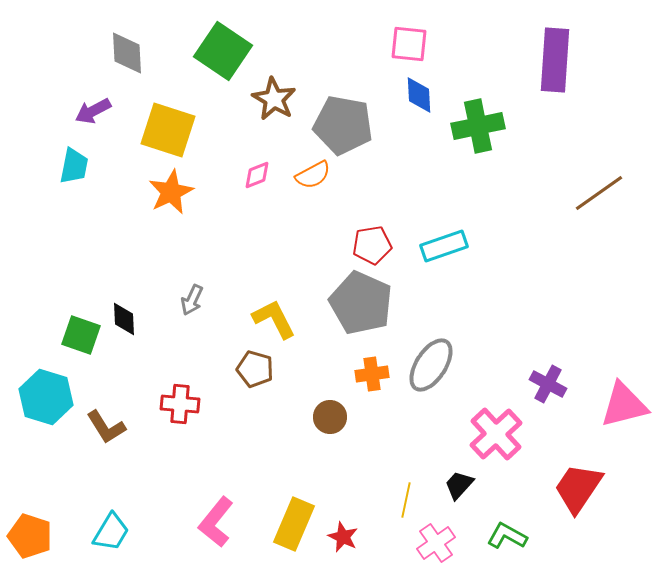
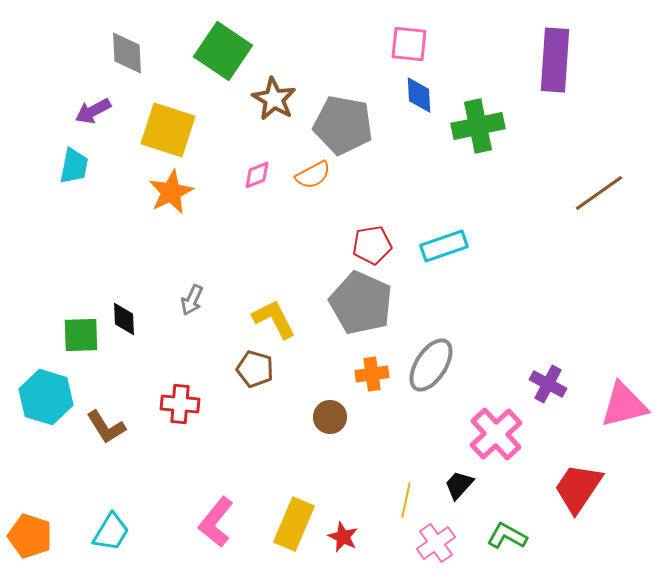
green square at (81, 335): rotated 21 degrees counterclockwise
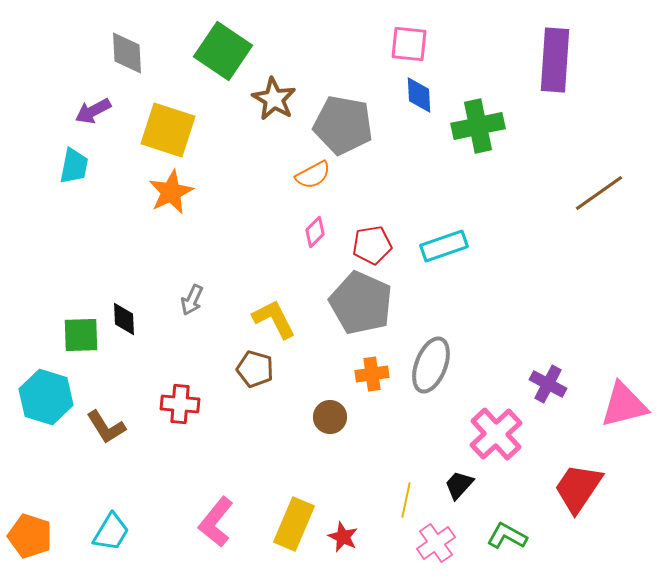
pink diamond at (257, 175): moved 58 px right, 57 px down; rotated 24 degrees counterclockwise
gray ellipse at (431, 365): rotated 12 degrees counterclockwise
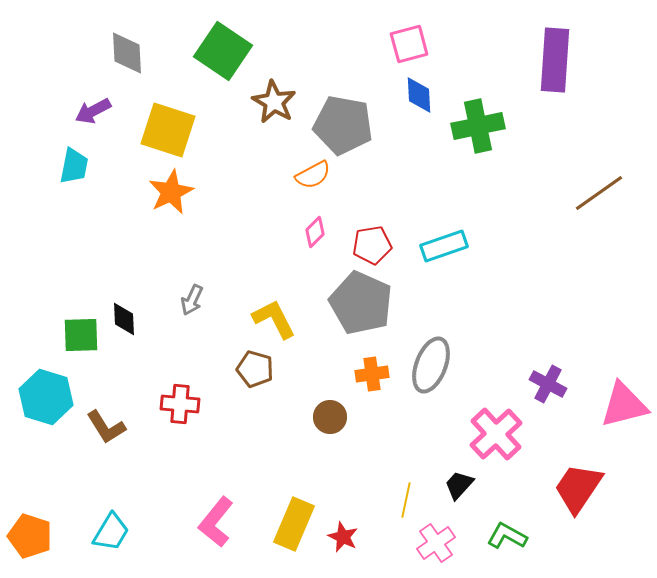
pink square at (409, 44): rotated 21 degrees counterclockwise
brown star at (274, 99): moved 3 px down
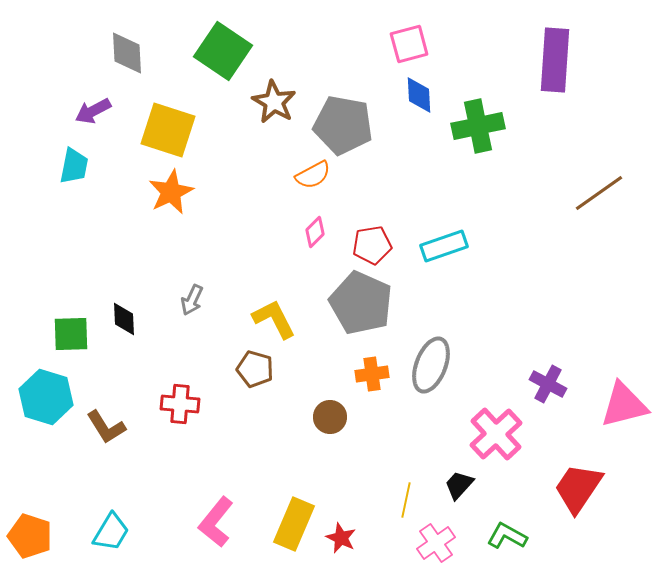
green square at (81, 335): moved 10 px left, 1 px up
red star at (343, 537): moved 2 px left, 1 px down
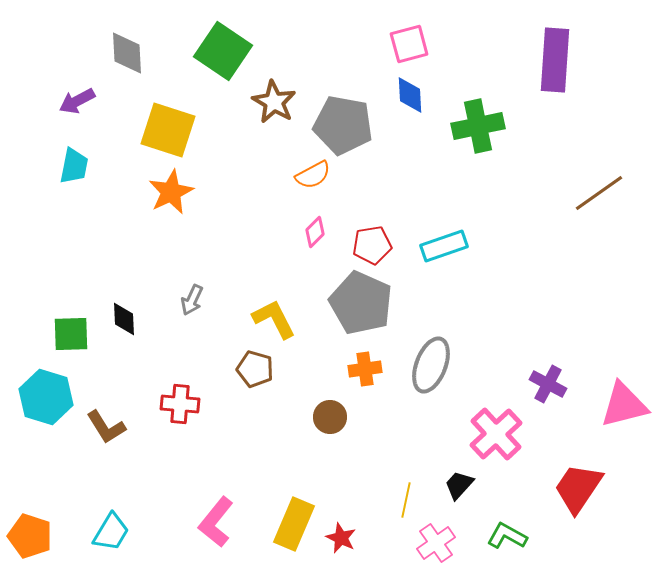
blue diamond at (419, 95): moved 9 px left
purple arrow at (93, 111): moved 16 px left, 10 px up
orange cross at (372, 374): moved 7 px left, 5 px up
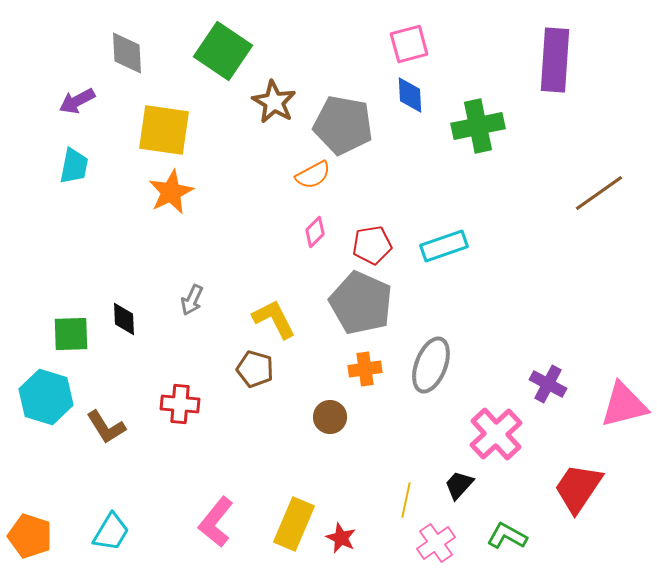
yellow square at (168, 130): moved 4 px left; rotated 10 degrees counterclockwise
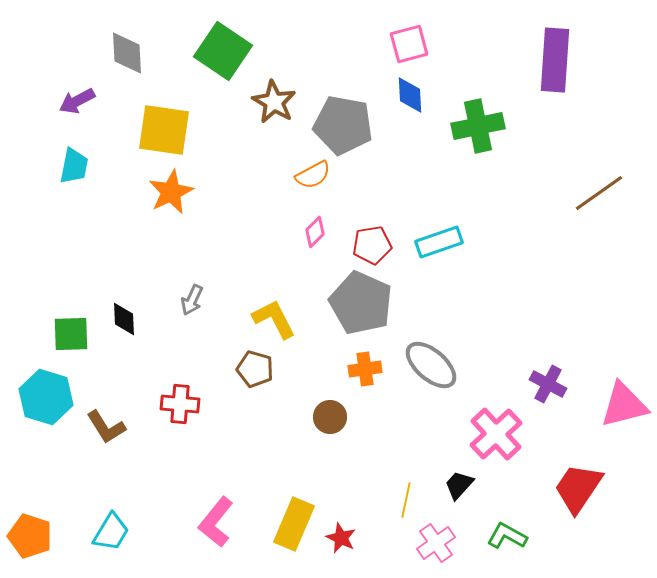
cyan rectangle at (444, 246): moved 5 px left, 4 px up
gray ellipse at (431, 365): rotated 70 degrees counterclockwise
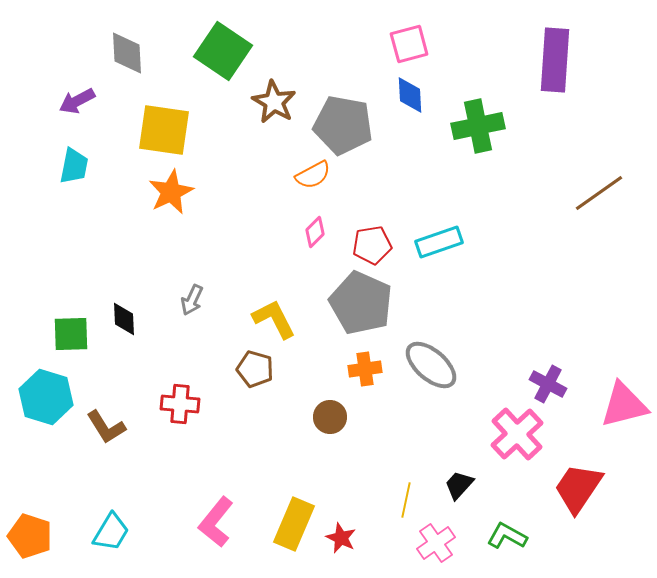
pink cross at (496, 434): moved 21 px right
